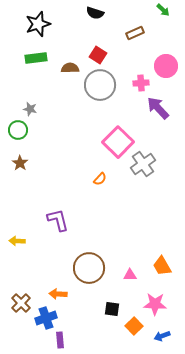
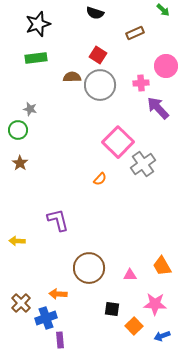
brown semicircle: moved 2 px right, 9 px down
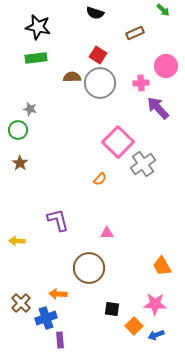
black star: moved 3 px down; rotated 30 degrees clockwise
gray circle: moved 2 px up
pink triangle: moved 23 px left, 42 px up
blue arrow: moved 6 px left, 1 px up
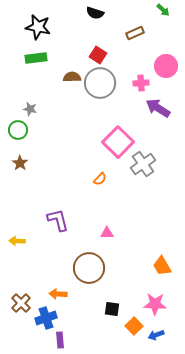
purple arrow: rotated 15 degrees counterclockwise
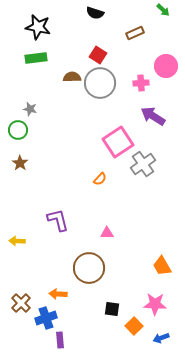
purple arrow: moved 5 px left, 8 px down
pink square: rotated 12 degrees clockwise
blue arrow: moved 5 px right, 3 px down
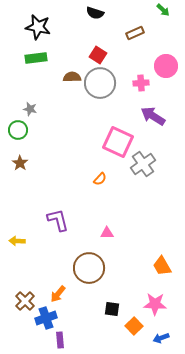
pink square: rotated 32 degrees counterclockwise
orange arrow: rotated 54 degrees counterclockwise
brown cross: moved 4 px right, 2 px up
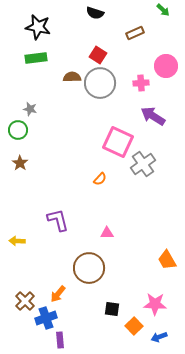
orange trapezoid: moved 5 px right, 6 px up
blue arrow: moved 2 px left, 1 px up
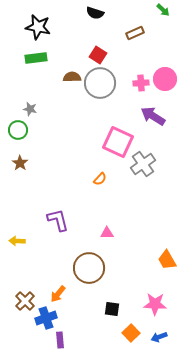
pink circle: moved 1 px left, 13 px down
orange square: moved 3 px left, 7 px down
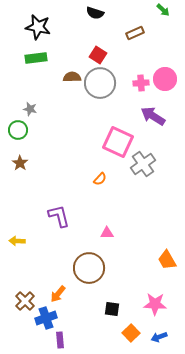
purple L-shape: moved 1 px right, 4 px up
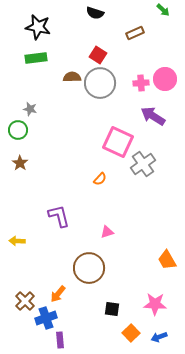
pink triangle: moved 1 px up; rotated 16 degrees counterclockwise
